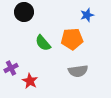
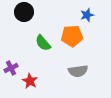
orange pentagon: moved 3 px up
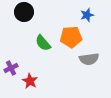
orange pentagon: moved 1 px left, 1 px down
gray semicircle: moved 11 px right, 12 px up
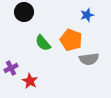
orange pentagon: moved 3 px down; rotated 25 degrees clockwise
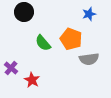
blue star: moved 2 px right, 1 px up
orange pentagon: moved 1 px up
purple cross: rotated 24 degrees counterclockwise
red star: moved 2 px right, 1 px up
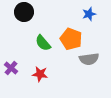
red star: moved 8 px right, 6 px up; rotated 21 degrees counterclockwise
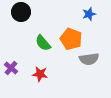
black circle: moved 3 px left
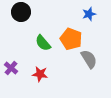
gray semicircle: rotated 114 degrees counterclockwise
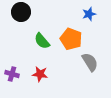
green semicircle: moved 1 px left, 2 px up
gray semicircle: moved 1 px right, 3 px down
purple cross: moved 1 px right, 6 px down; rotated 24 degrees counterclockwise
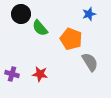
black circle: moved 2 px down
green semicircle: moved 2 px left, 13 px up
